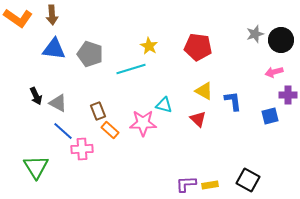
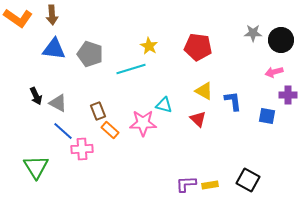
gray star: moved 2 px left, 1 px up; rotated 18 degrees clockwise
blue square: moved 3 px left; rotated 24 degrees clockwise
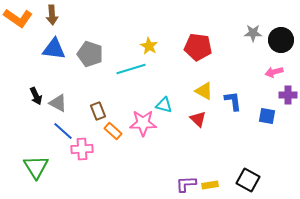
orange rectangle: moved 3 px right, 1 px down
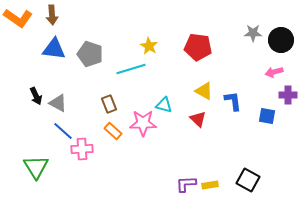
brown rectangle: moved 11 px right, 7 px up
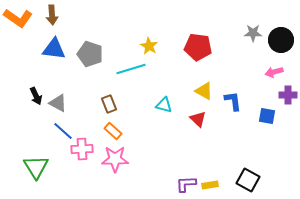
pink star: moved 28 px left, 36 px down
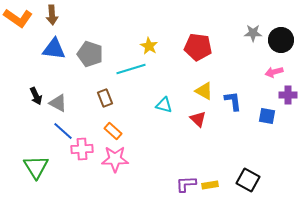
brown rectangle: moved 4 px left, 6 px up
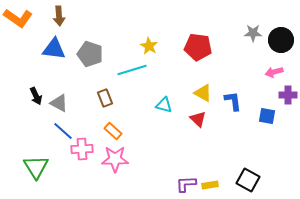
brown arrow: moved 7 px right, 1 px down
cyan line: moved 1 px right, 1 px down
yellow triangle: moved 1 px left, 2 px down
gray triangle: moved 1 px right
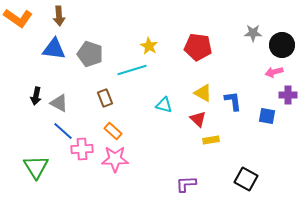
black circle: moved 1 px right, 5 px down
black arrow: rotated 36 degrees clockwise
black square: moved 2 px left, 1 px up
yellow rectangle: moved 1 px right, 45 px up
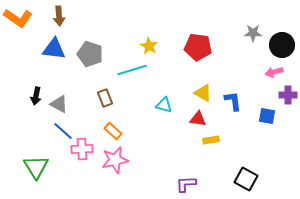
gray triangle: moved 1 px down
red triangle: rotated 36 degrees counterclockwise
pink star: moved 1 px down; rotated 12 degrees counterclockwise
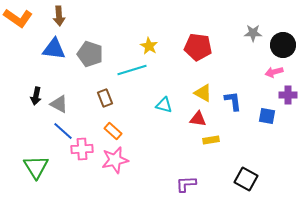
black circle: moved 1 px right
